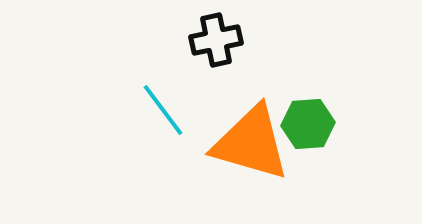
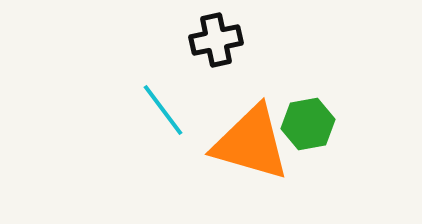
green hexagon: rotated 6 degrees counterclockwise
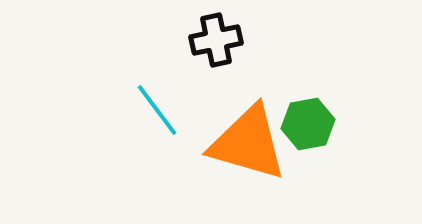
cyan line: moved 6 px left
orange triangle: moved 3 px left
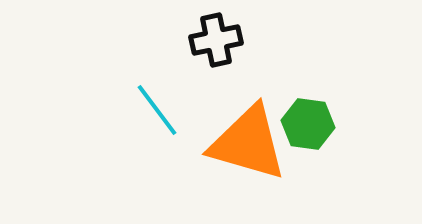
green hexagon: rotated 18 degrees clockwise
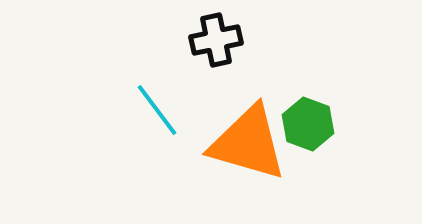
green hexagon: rotated 12 degrees clockwise
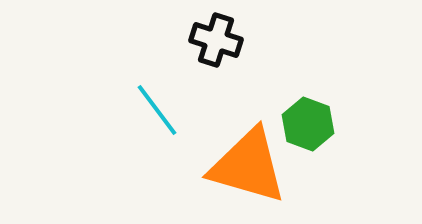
black cross: rotated 30 degrees clockwise
orange triangle: moved 23 px down
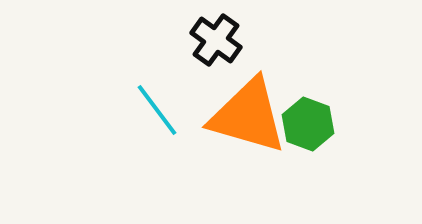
black cross: rotated 18 degrees clockwise
orange triangle: moved 50 px up
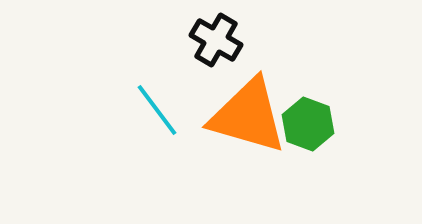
black cross: rotated 6 degrees counterclockwise
